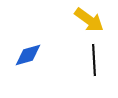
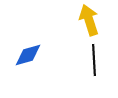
yellow arrow: rotated 144 degrees counterclockwise
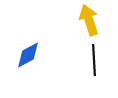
blue diamond: rotated 12 degrees counterclockwise
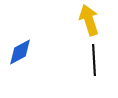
blue diamond: moved 8 px left, 3 px up
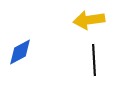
yellow arrow: rotated 80 degrees counterclockwise
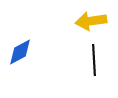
yellow arrow: moved 2 px right, 1 px down
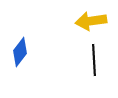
blue diamond: rotated 24 degrees counterclockwise
